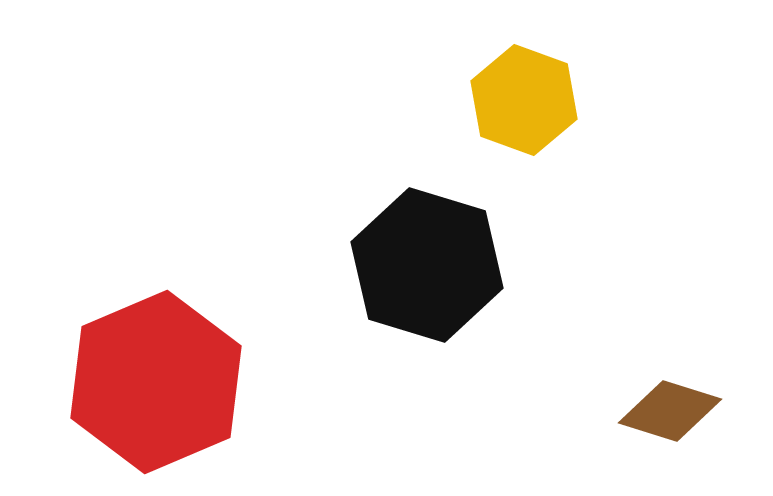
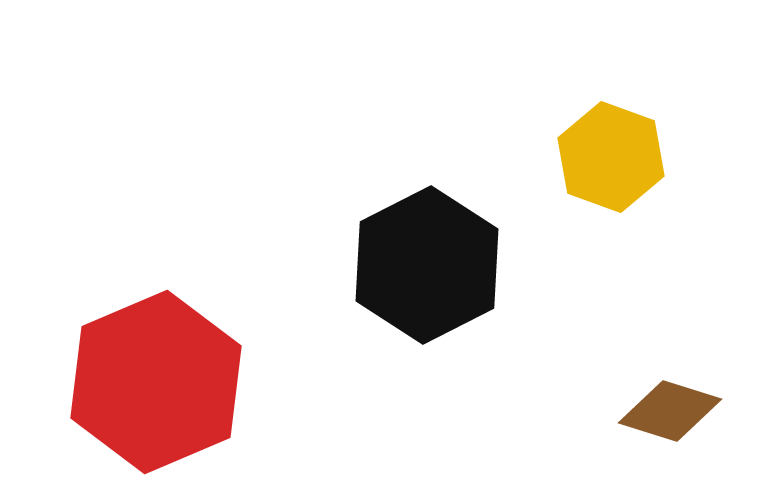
yellow hexagon: moved 87 px right, 57 px down
black hexagon: rotated 16 degrees clockwise
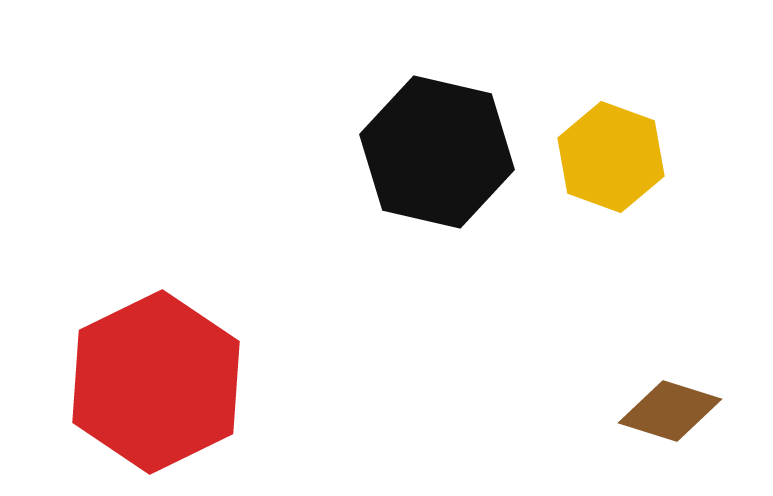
black hexagon: moved 10 px right, 113 px up; rotated 20 degrees counterclockwise
red hexagon: rotated 3 degrees counterclockwise
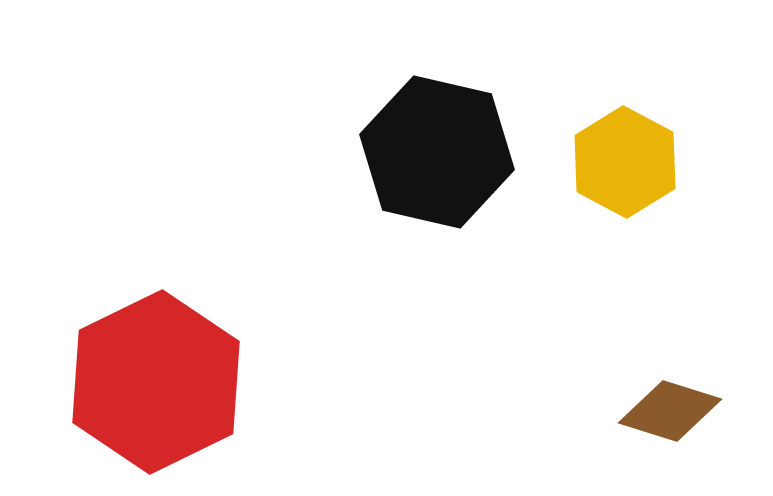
yellow hexagon: moved 14 px right, 5 px down; rotated 8 degrees clockwise
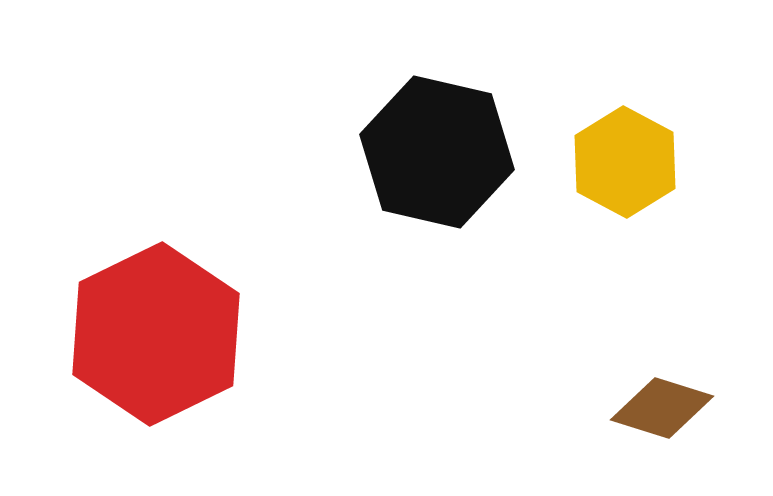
red hexagon: moved 48 px up
brown diamond: moved 8 px left, 3 px up
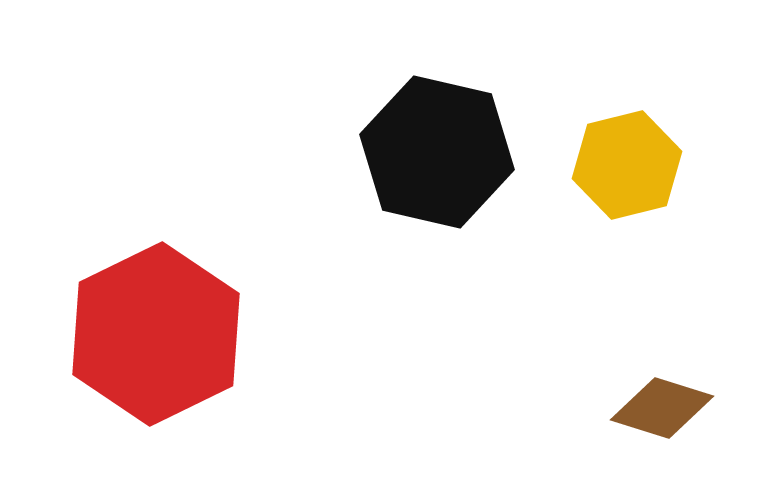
yellow hexagon: moved 2 px right, 3 px down; rotated 18 degrees clockwise
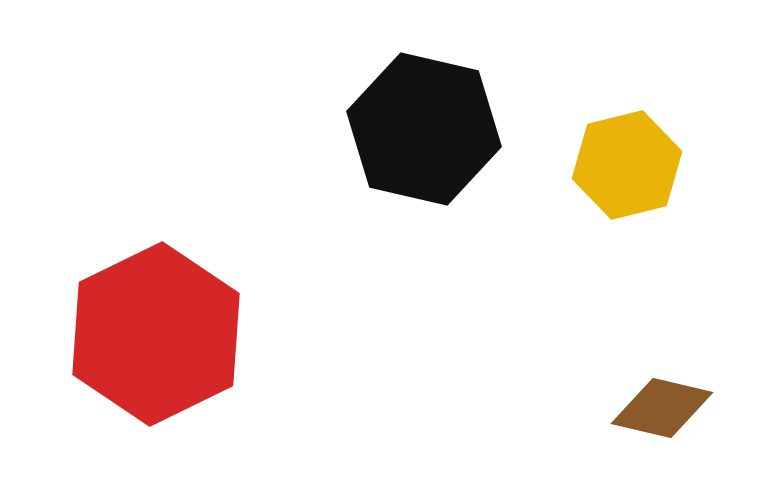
black hexagon: moved 13 px left, 23 px up
brown diamond: rotated 4 degrees counterclockwise
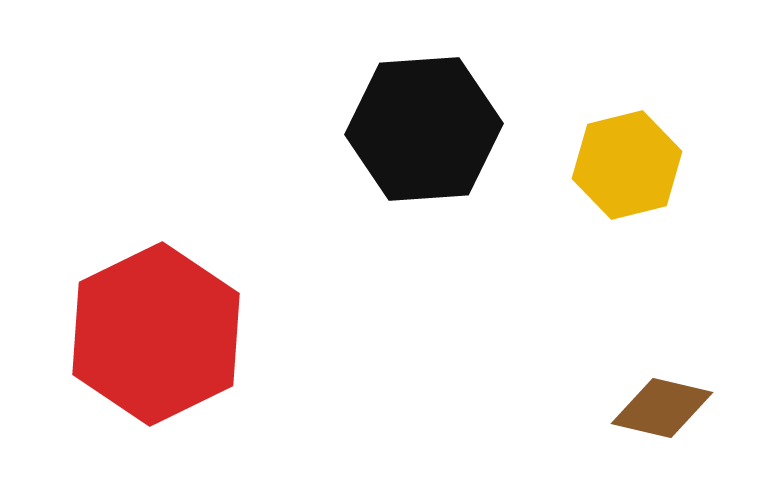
black hexagon: rotated 17 degrees counterclockwise
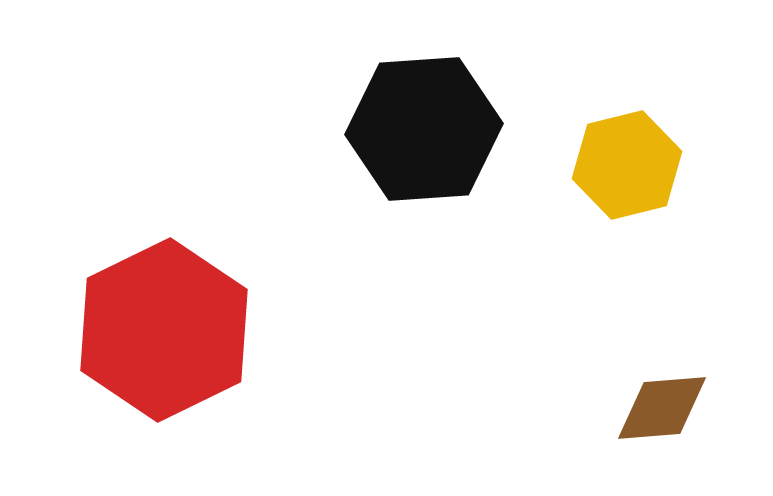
red hexagon: moved 8 px right, 4 px up
brown diamond: rotated 18 degrees counterclockwise
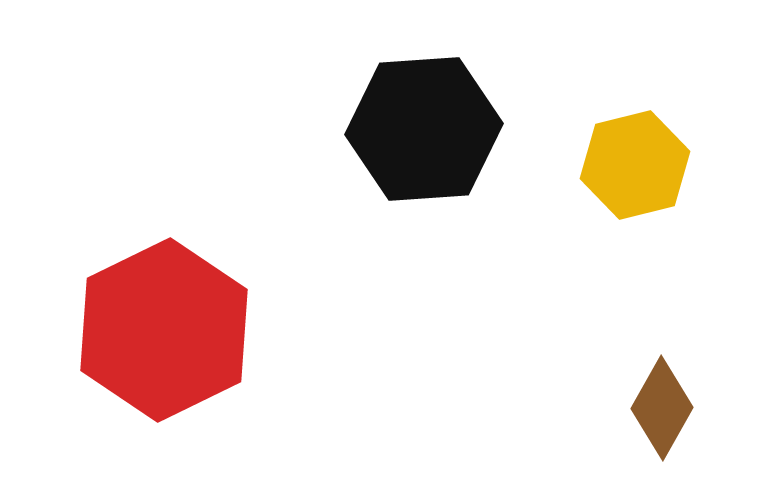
yellow hexagon: moved 8 px right
brown diamond: rotated 56 degrees counterclockwise
